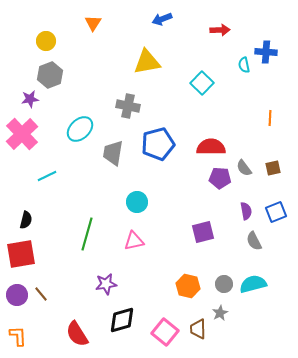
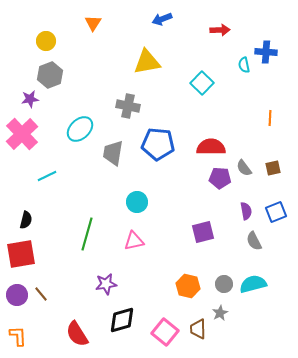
blue pentagon at (158, 144): rotated 20 degrees clockwise
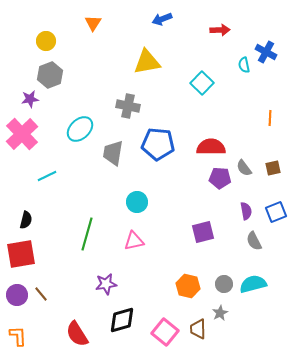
blue cross at (266, 52): rotated 25 degrees clockwise
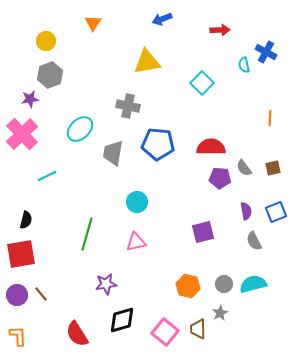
pink triangle at (134, 241): moved 2 px right, 1 px down
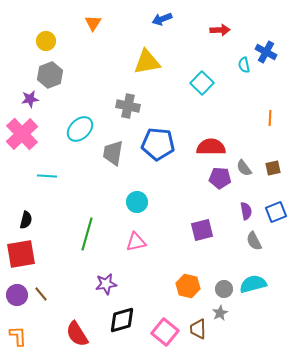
cyan line at (47, 176): rotated 30 degrees clockwise
purple square at (203, 232): moved 1 px left, 2 px up
gray circle at (224, 284): moved 5 px down
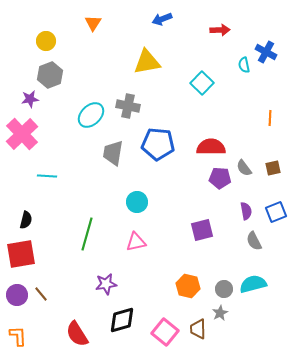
cyan ellipse at (80, 129): moved 11 px right, 14 px up
